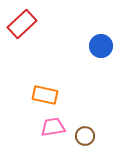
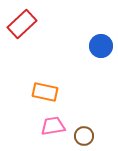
orange rectangle: moved 3 px up
pink trapezoid: moved 1 px up
brown circle: moved 1 px left
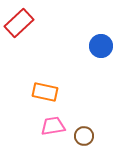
red rectangle: moved 3 px left, 1 px up
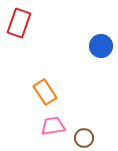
red rectangle: rotated 28 degrees counterclockwise
orange rectangle: rotated 45 degrees clockwise
brown circle: moved 2 px down
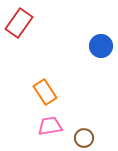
red rectangle: rotated 16 degrees clockwise
pink trapezoid: moved 3 px left
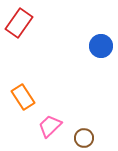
orange rectangle: moved 22 px left, 5 px down
pink trapezoid: rotated 35 degrees counterclockwise
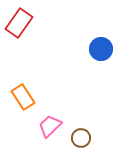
blue circle: moved 3 px down
brown circle: moved 3 px left
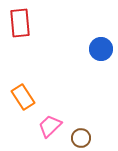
red rectangle: moved 1 px right; rotated 40 degrees counterclockwise
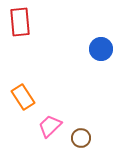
red rectangle: moved 1 px up
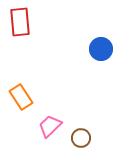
orange rectangle: moved 2 px left
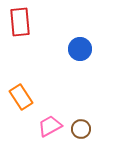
blue circle: moved 21 px left
pink trapezoid: rotated 15 degrees clockwise
brown circle: moved 9 px up
